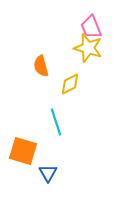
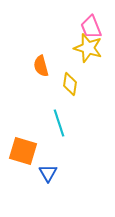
yellow diamond: rotated 55 degrees counterclockwise
cyan line: moved 3 px right, 1 px down
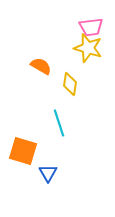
pink trapezoid: rotated 75 degrees counterclockwise
orange semicircle: rotated 135 degrees clockwise
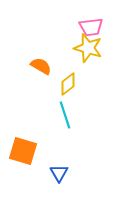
yellow diamond: moved 2 px left; rotated 45 degrees clockwise
cyan line: moved 6 px right, 8 px up
blue triangle: moved 11 px right
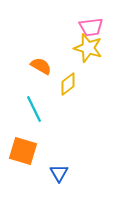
cyan line: moved 31 px left, 6 px up; rotated 8 degrees counterclockwise
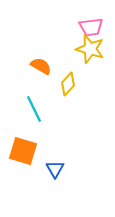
yellow star: moved 2 px right, 1 px down
yellow diamond: rotated 10 degrees counterclockwise
blue triangle: moved 4 px left, 4 px up
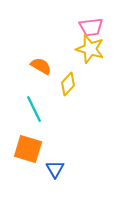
orange square: moved 5 px right, 2 px up
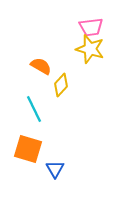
yellow diamond: moved 7 px left, 1 px down
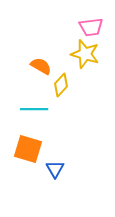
yellow star: moved 5 px left, 5 px down
cyan line: rotated 64 degrees counterclockwise
